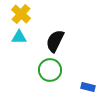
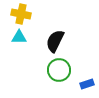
yellow cross: rotated 30 degrees counterclockwise
green circle: moved 9 px right
blue rectangle: moved 1 px left, 3 px up; rotated 32 degrees counterclockwise
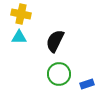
green circle: moved 4 px down
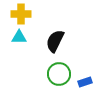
yellow cross: rotated 12 degrees counterclockwise
blue rectangle: moved 2 px left, 2 px up
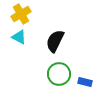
yellow cross: rotated 30 degrees counterclockwise
cyan triangle: rotated 28 degrees clockwise
blue rectangle: rotated 32 degrees clockwise
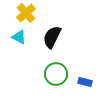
yellow cross: moved 5 px right, 1 px up; rotated 12 degrees counterclockwise
black semicircle: moved 3 px left, 4 px up
green circle: moved 3 px left
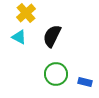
black semicircle: moved 1 px up
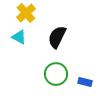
black semicircle: moved 5 px right, 1 px down
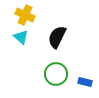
yellow cross: moved 1 px left, 2 px down; rotated 24 degrees counterclockwise
cyan triangle: moved 2 px right; rotated 14 degrees clockwise
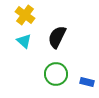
yellow cross: rotated 12 degrees clockwise
cyan triangle: moved 3 px right, 4 px down
blue rectangle: moved 2 px right
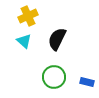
yellow cross: moved 3 px right, 1 px down; rotated 30 degrees clockwise
black semicircle: moved 2 px down
green circle: moved 2 px left, 3 px down
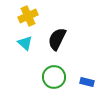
cyan triangle: moved 1 px right, 2 px down
